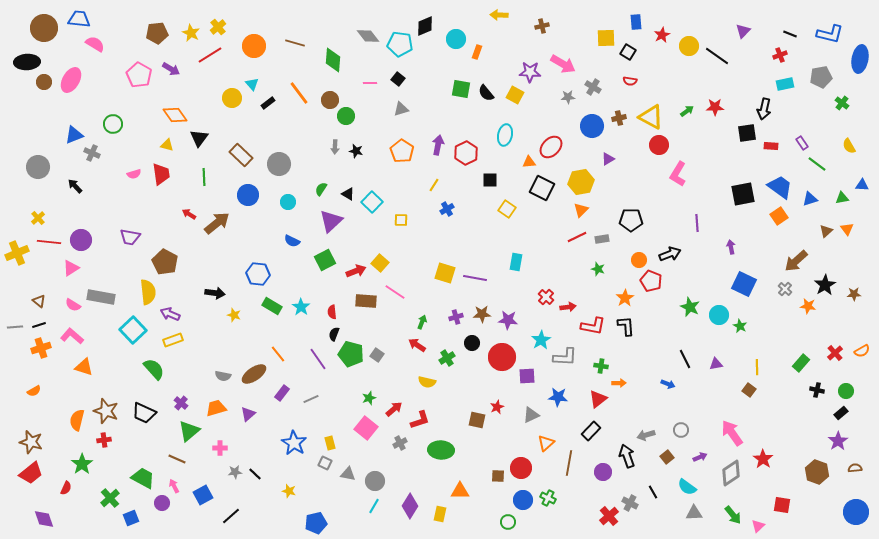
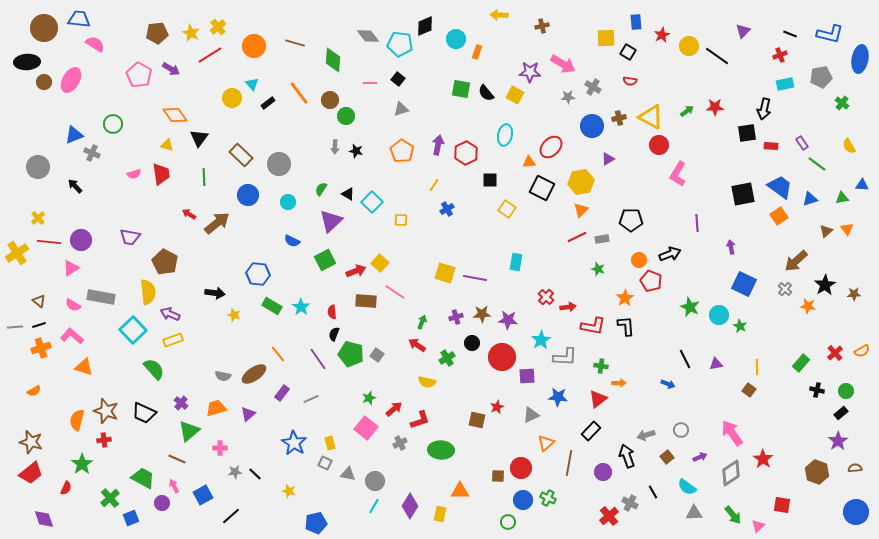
yellow cross at (17, 253): rotated 10 degrees counterclockwise
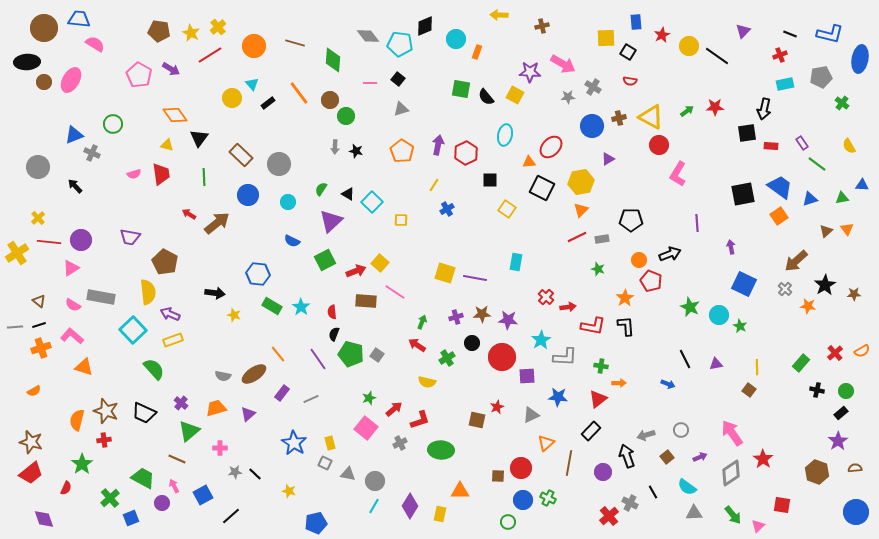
brown pentagon at (157, 33): moved 2 px right, 2 px up; rotated 15 degrees clockwise
black semicircle at (486, 93): moved 4 px down
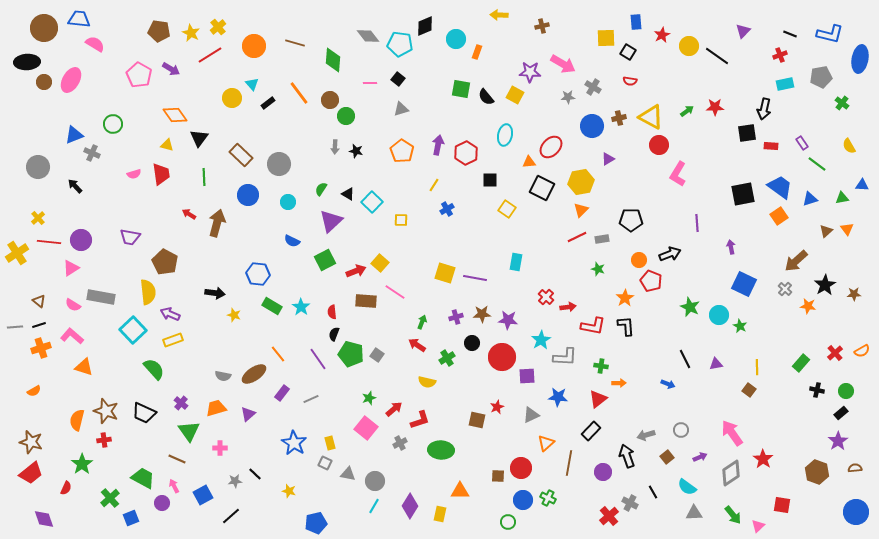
brown arrow at (217, 223): rotated 36 degrees counterclockwise
green triangle at (189, 431): rotated 25 degrees counterclockwise
gray star at (235, 472): moved 9 px down
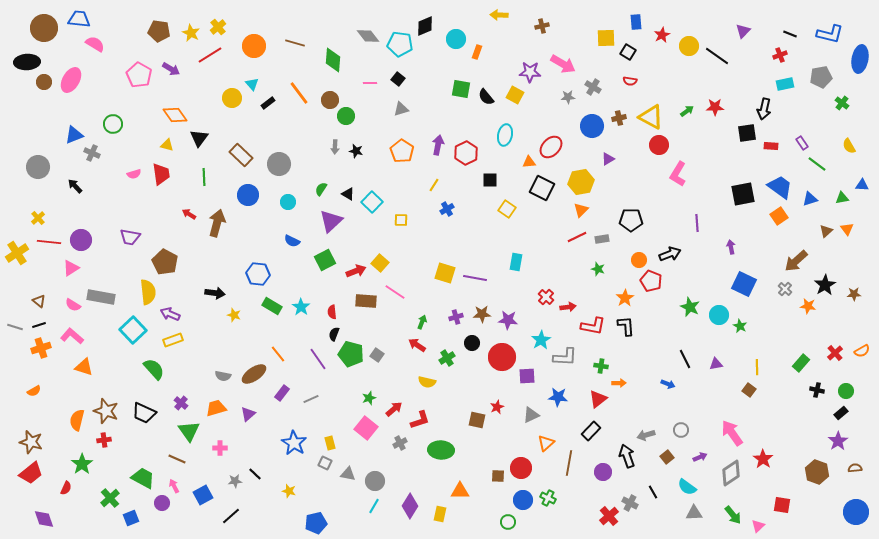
gray line at (15, 327): rotated 21 degrees clockwise
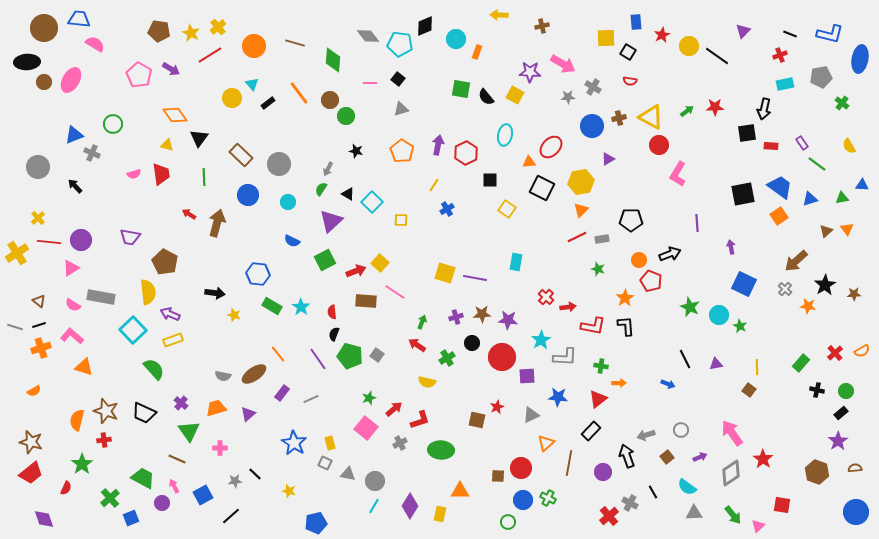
gray arrow at (335, 147): moved 7 px left, 22 px down; rotated 24 degrees clockwise
green pentagon at (351, 354): moved 1 px left, 2 px down
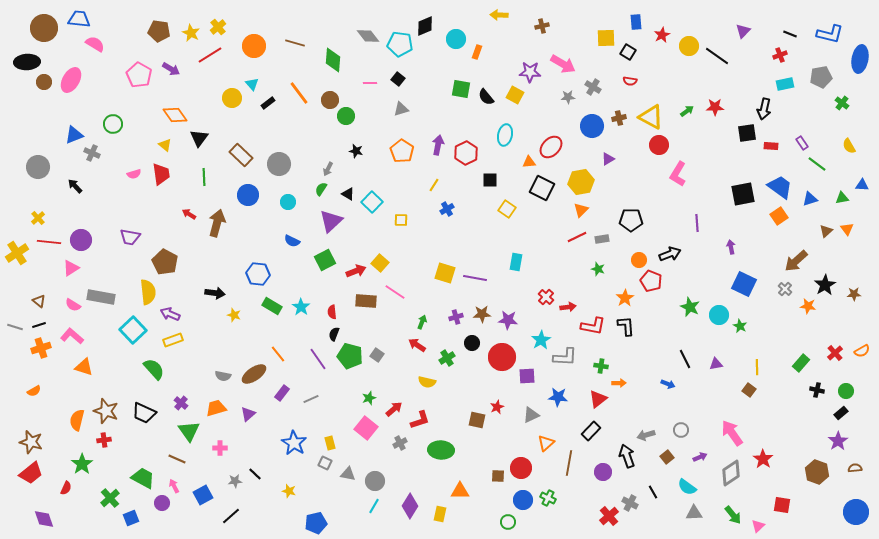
yellow triangle at (167, 145): moved 2 px left; rotated 24 degrees clockwise
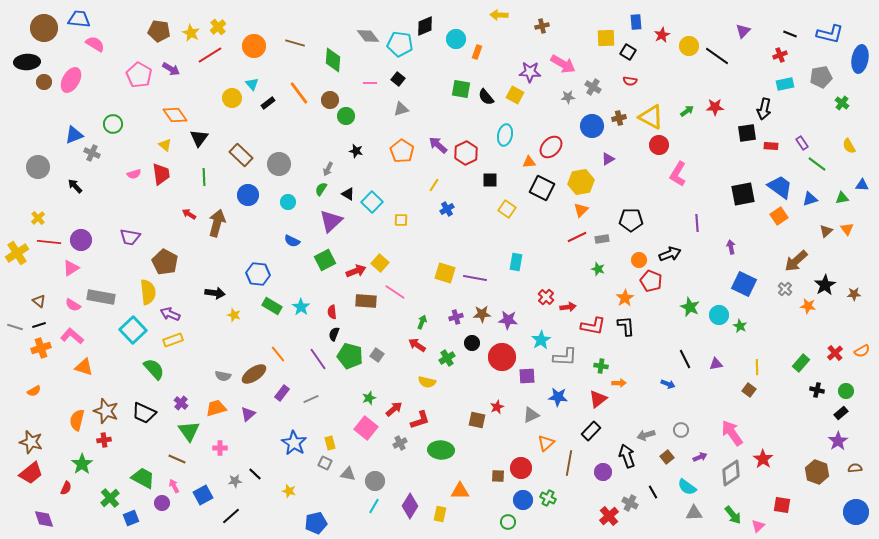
purple arrow at (438, 145): rotated 60 degrees counterclockwise
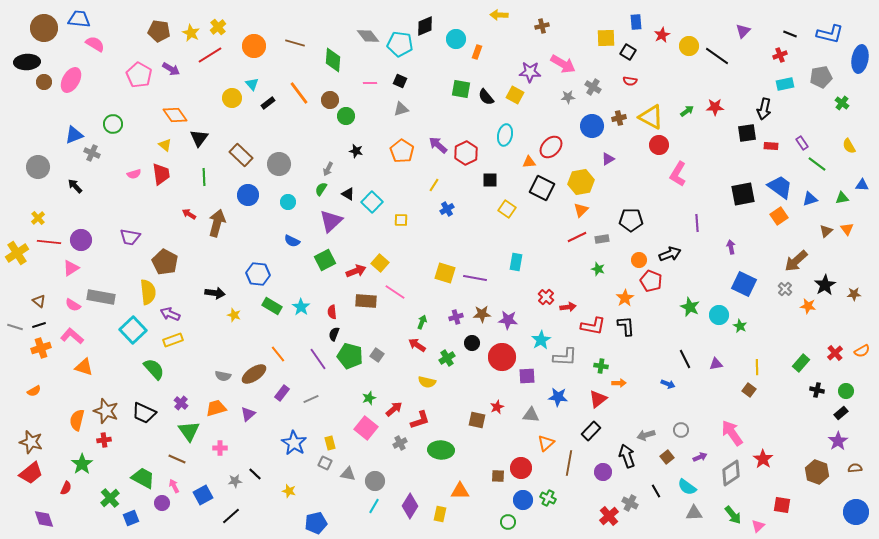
black square at (398, 79): moved 2 px right, 2 px down; rotated 16 degrees counterclockwise
gray triangle at (531, 415): rotated 30 degrees clockwise
black line at (653, 492): moved 3 px right, 1 px up
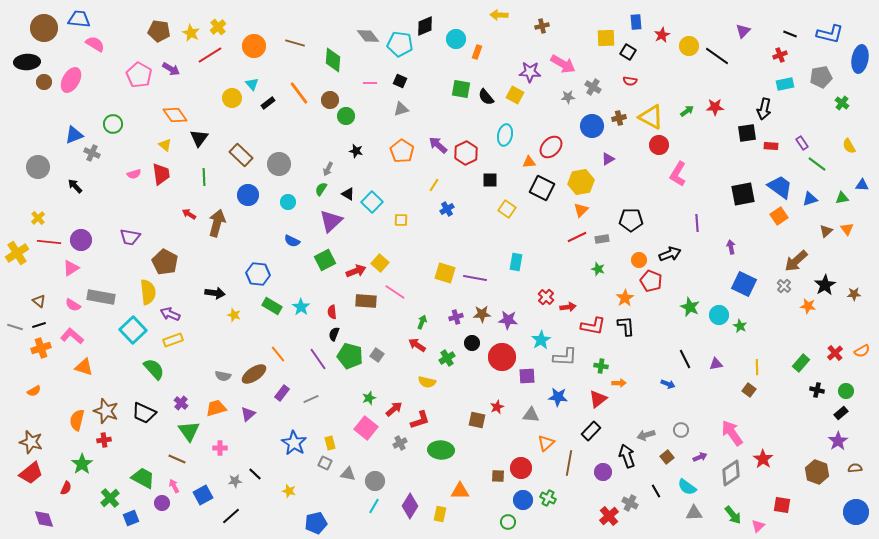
gray cross at (785, 289): moved 1 px left, 3 px up
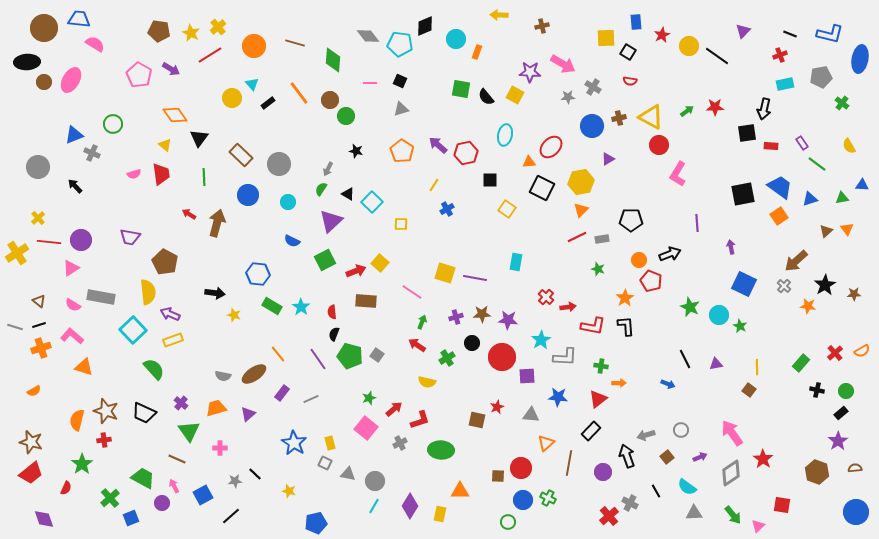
red hexagon at (466, 153): rotated 15 degrees clockwise
yellow square at (401, 220): moved 4 px down
pink line at (395, 292): moved 17 px right
